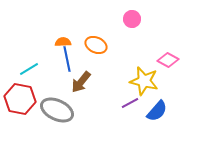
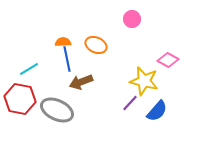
brown arrow: rotated 30 degrees clockwise
purple line: rotated 18 degrees counterclockwise
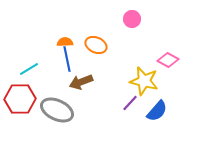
orange semicircle: moved 2 px right
red hexagon: rotated 12 degrees counterclockwise
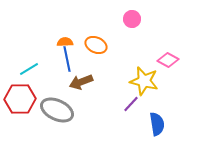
purple line: moved 1 px right, 1 px down
blue semicircle: moved 13 px down; rotated 50 degrees counterclockwise
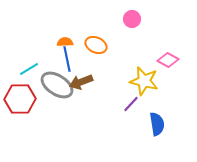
gray ellipse: moved 25 px up; rotated 8 degrees clockwise
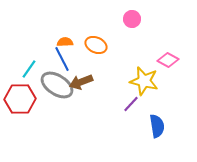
blue line: moved 5 px left; rotated 15 degrees counterclockwise
cyan line: rotated 24 degrees counterclockwise
blue semicircle: moved 2 px down
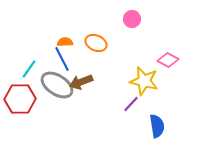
orange ellipse: moved 2 px up
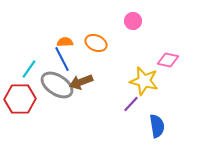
pink circle: moved 1 px right, 2 px down
pink diamond: rotated 15 degrees counterclockwise
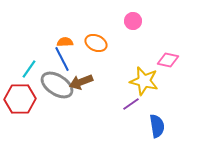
purple line: rotated 12 degrees clockwise
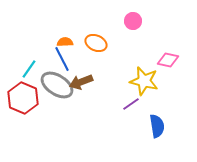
red hexagon: moved 3 px right, 1 px up; rotated 24 degrees clockwise
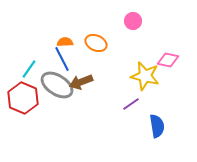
yellow star: moved 1 px right, 5 px up
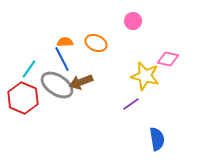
pink diamond: moved 1 px up
blue semicircle: moved 13 px down
